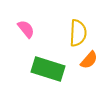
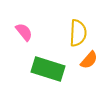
pink semicircle: moved 2 px left, 3 px down
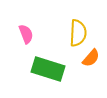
pink semicircle: moved 2 px right, 2 px down; rotated 18 degrees clockwise
orange semicircle: moved 2 px right, 2 px up
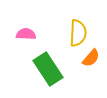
pink semicircle: rotated 66 degrees counterclockwise
green rectangle: rotated 40 degrees clockwise
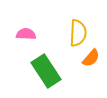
green rectangle: moved 2 px left, 2 px down
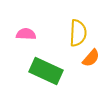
green rectangle: rotated 32 degrees counterclockwise
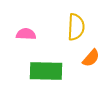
yellow semicircle: moved 2 px left, 6 px up
green rectangle: rotated 24 degrees counterclockwise
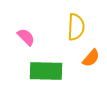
pink semicircle: moved 3 px down; rotated 42 degrees clockwise
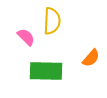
yellow semicircle: moved 24 px left, 6 px up
